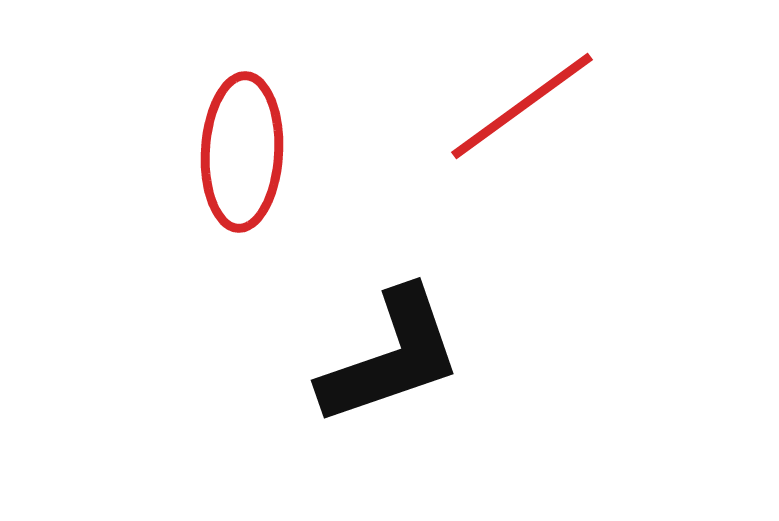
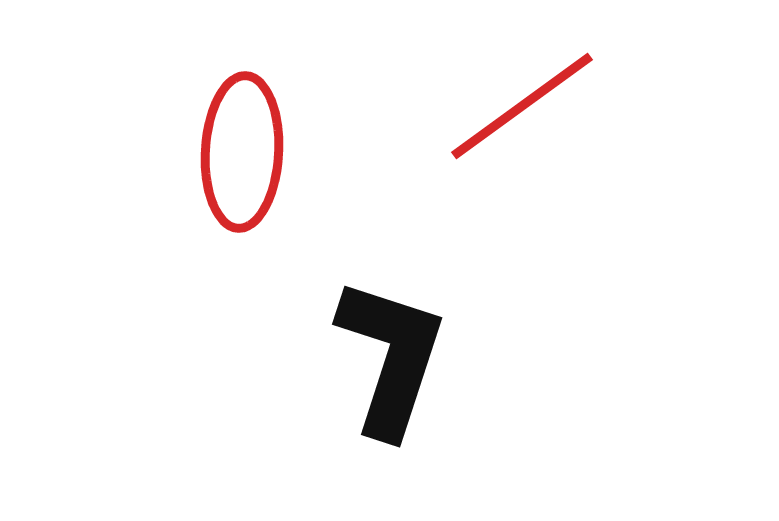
black L-shape: rotated 53 degrees counterclockwise
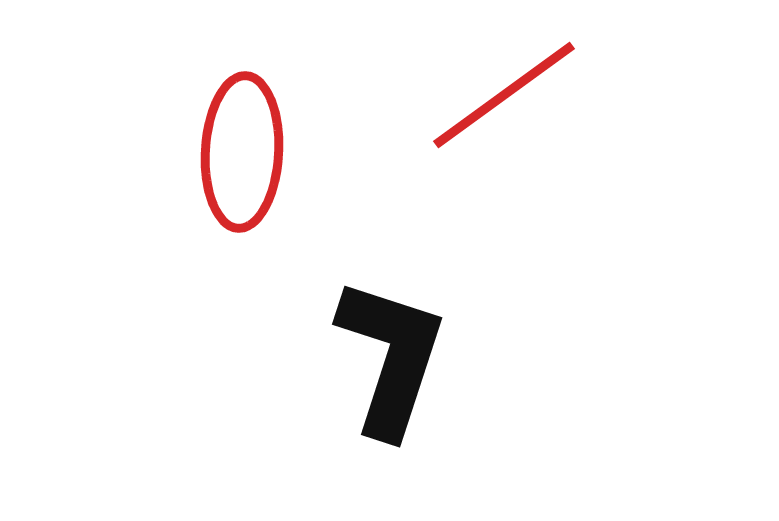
red line: moved 18 px left, 11 px up
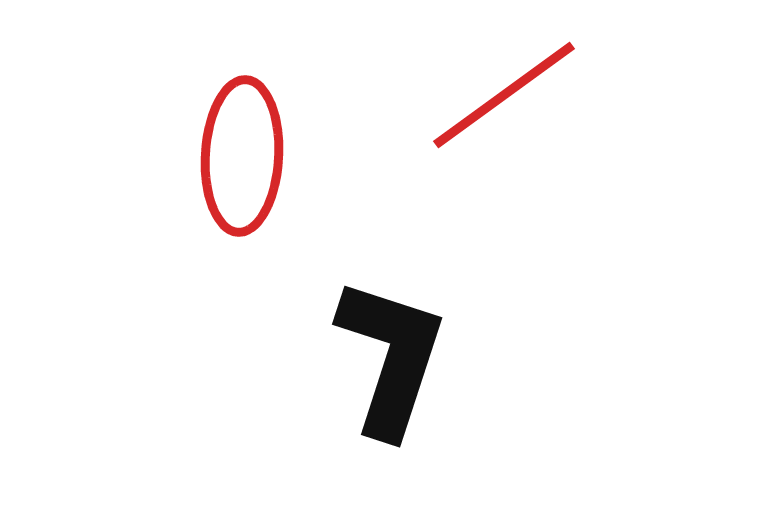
red ellipse: moved 4 px down
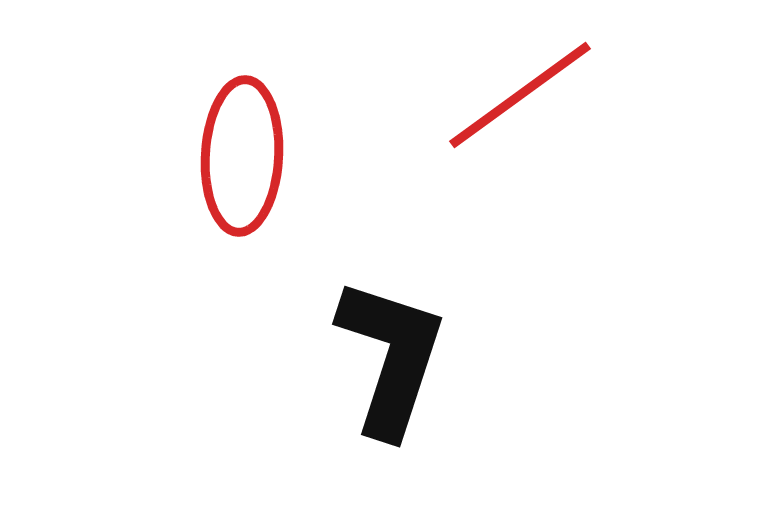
red line: moved 16 px right
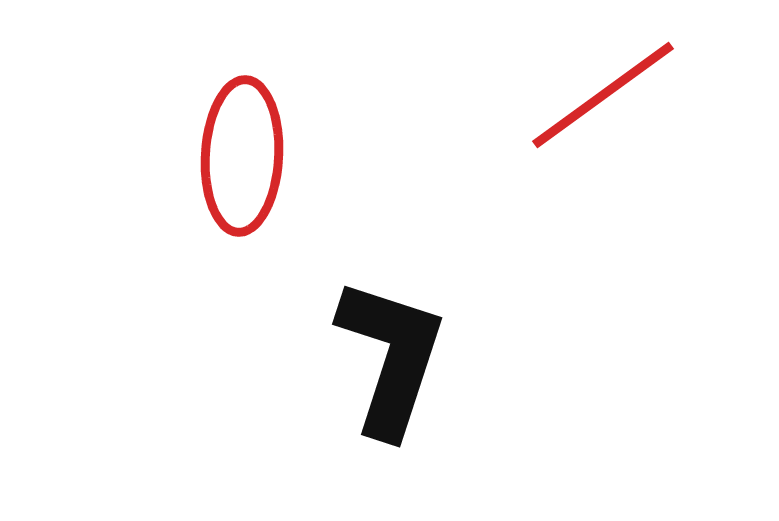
red line: moved 83 px right
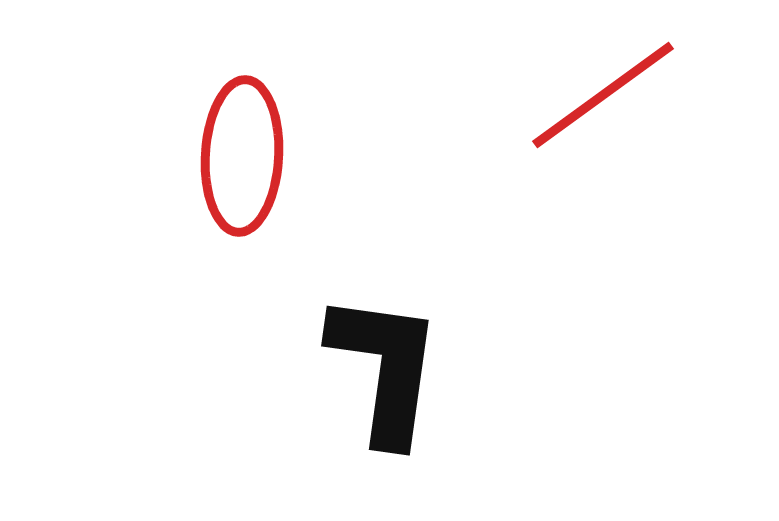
black L-shape: moved 6 px left, 11 px down; rotated 10 degrees counterclockwise
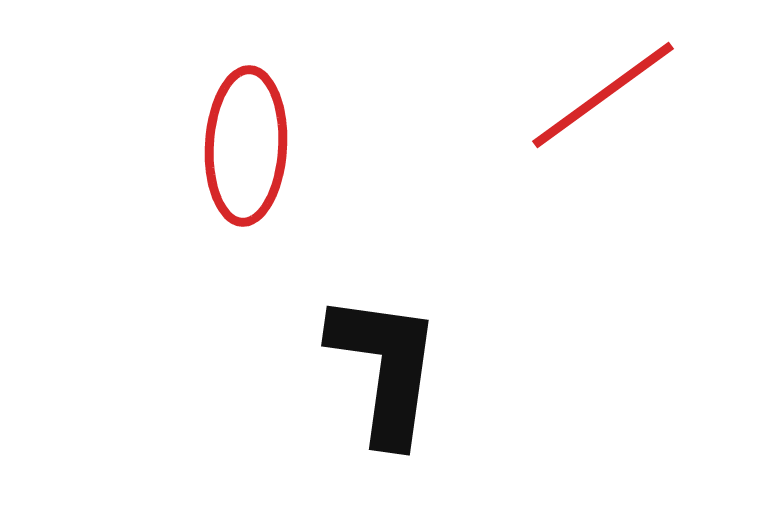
red ellipse: moved 4 px right, 10 px up
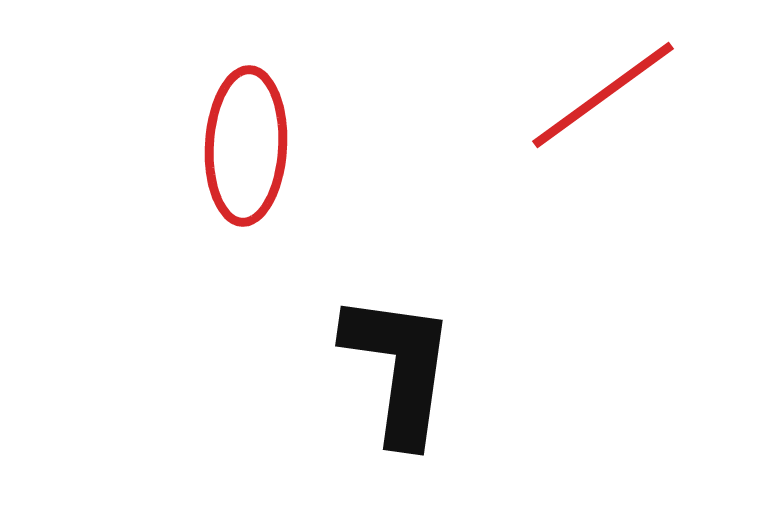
black L-shape: moved 14 px right
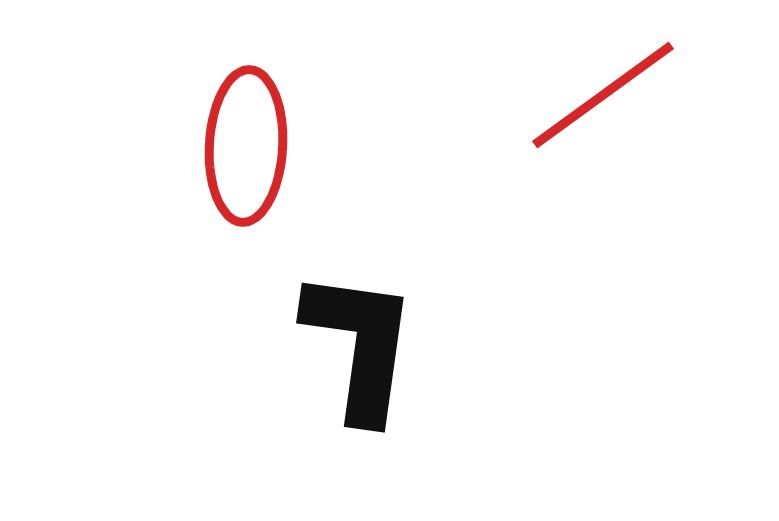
black L-shape: moved 39 px left, 23 px up
